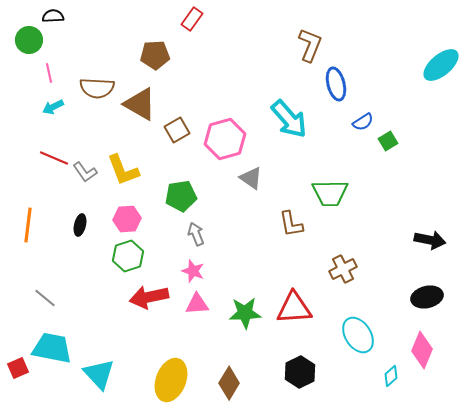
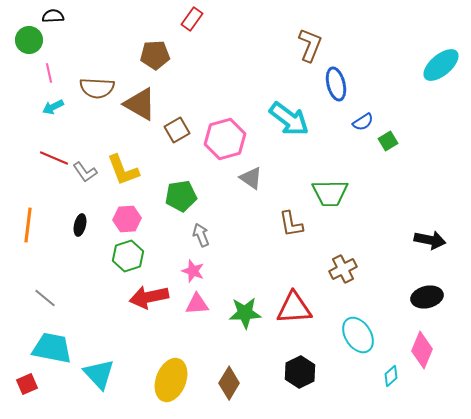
cyan arrow at (289, 119): rotated 12 degrees counterclockwise
gray arrow at (196, 234): moved 5 px right, 1 px down
red square at (18, 368): moved 9 px right, 16 px down
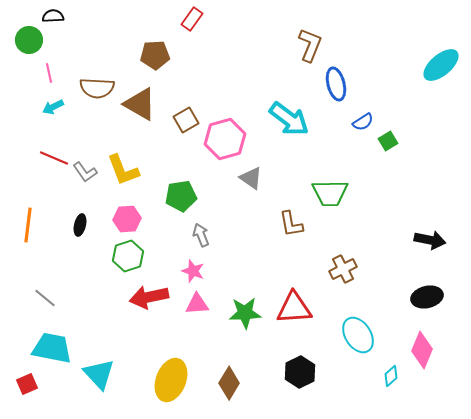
brown square at (177, 130): moved 9 px right, 10 px up
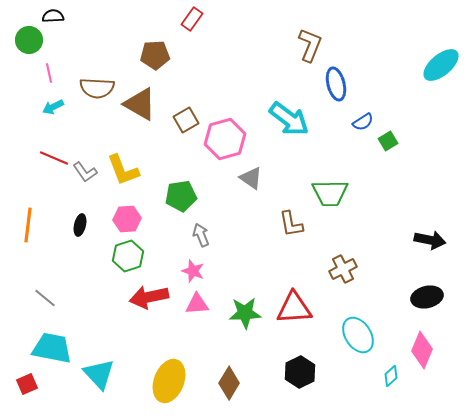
yellow ellipse at (171, 380): moved 2 px left, 1 px down
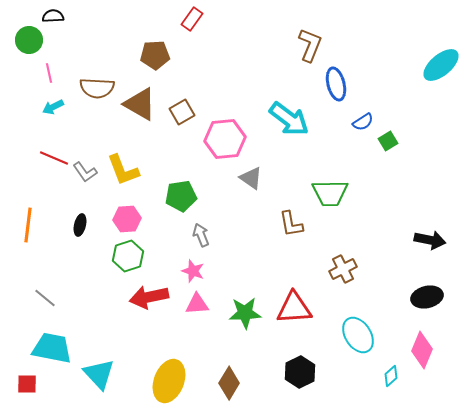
brown square at (186, 120): moved 4 px left, 8 px up
pink hexagon at (225, 139): rotated 9 degrees clockwise
red square at (27, 384): rotated 25 degrees clockwise
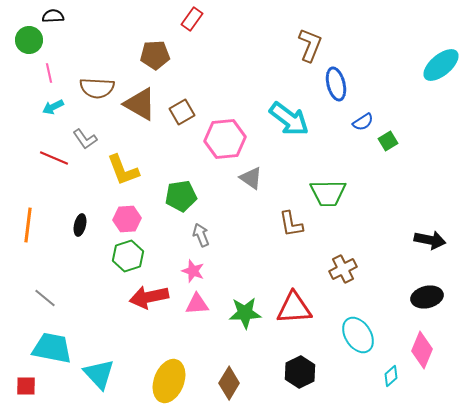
gray L-shape at (85, 172): moved 33 px up
green trapezoid at (330, 193): moved 2 px left
red square at (27, 384): moved 1 px left, 2 px down
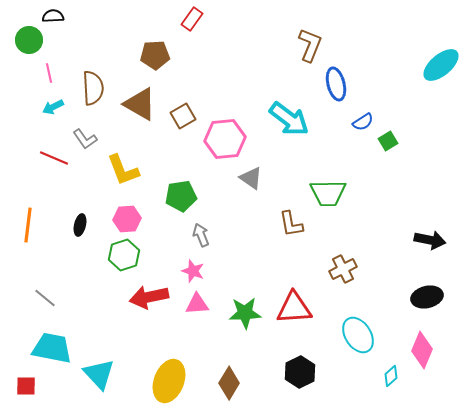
brown semicircle at (97, 88): moved 4 px left; rotated 96 degrees counterclockwise
brown square at (182, 112): moved 1 px right, 4 px down
green hexagon at (128, 256): moved 4 px left, 1 px up
